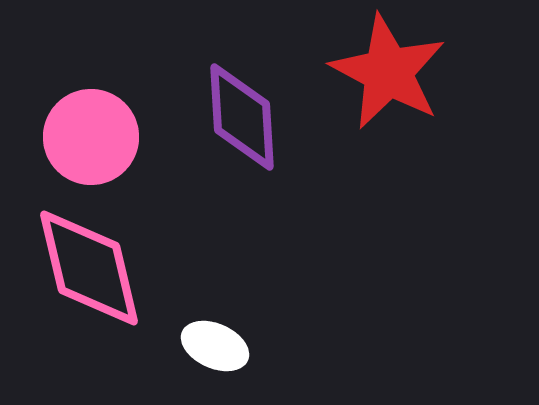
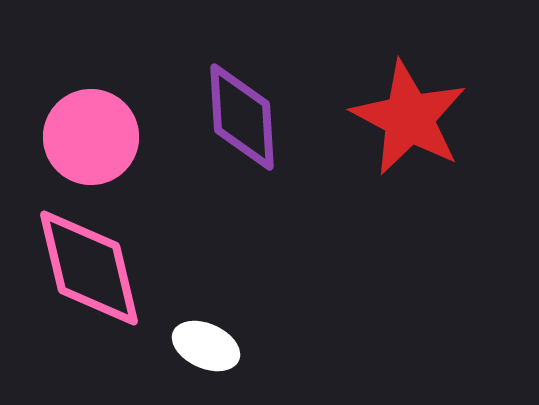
red star: moved 21 px right, 46 px down
white ellipse: moved 9 px left
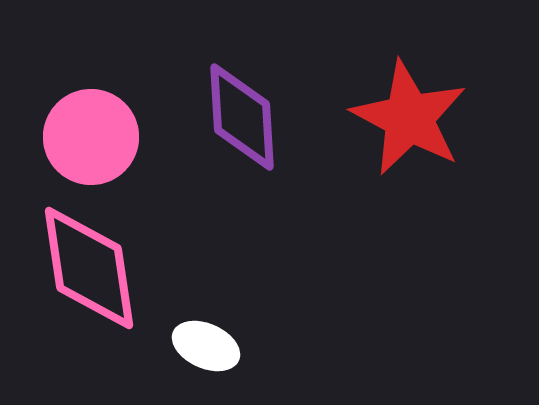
pink diamond: rotated 5 degrees clockwise
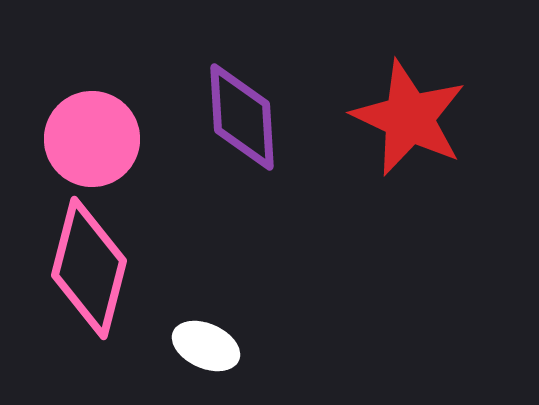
red star: rotated 3 degrees counterclockwise
pink circle: moved 1 px right, 2 px down
pink diamond: rotated 23 degrees clockwise
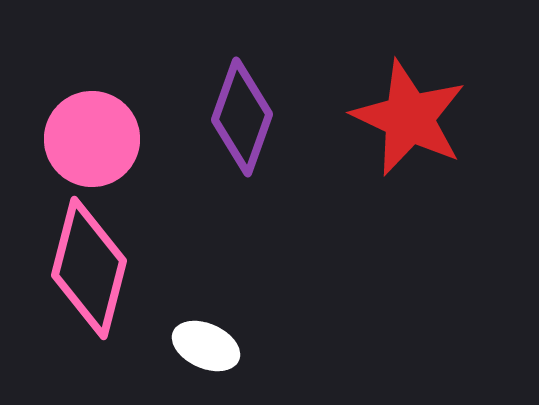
purple diamond: rotated 23 degrees clockwise
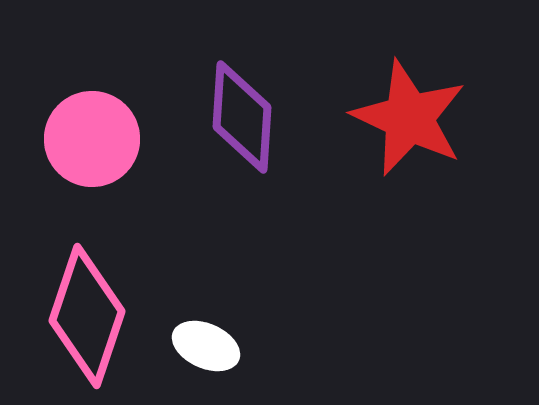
purple diamond: rotated 16 degrees counterclockwise
pink diamond: moved 2 px left, 48 px down; rotated 4 degrees clockwise
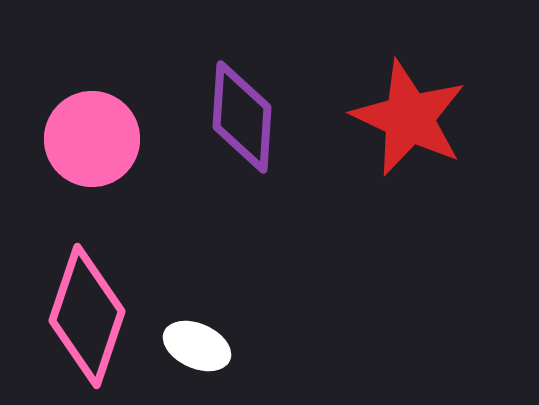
white ellipse: moved 9 px left
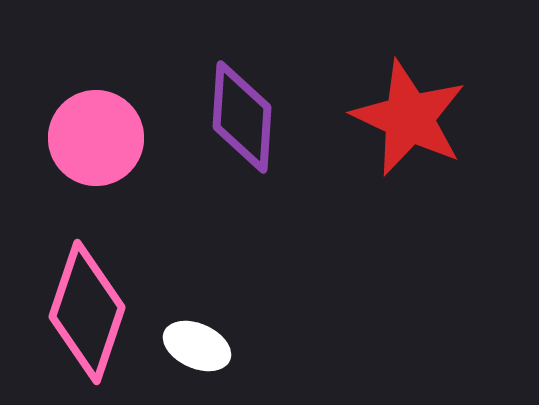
pink circle: moved 4 px right, 1 px up
pink diamond: moved 4 px up
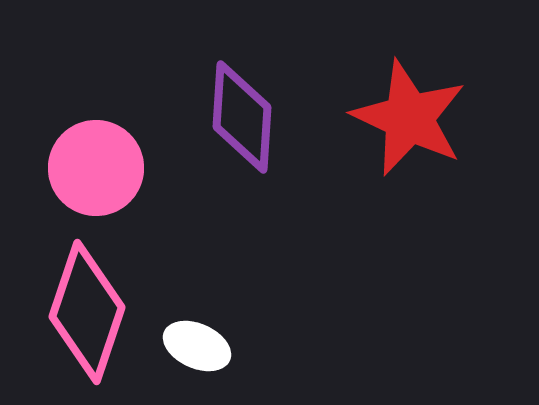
pink circle: moved 30 px down
